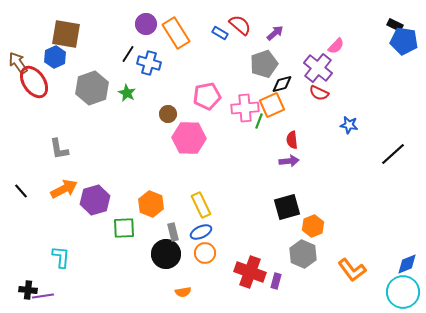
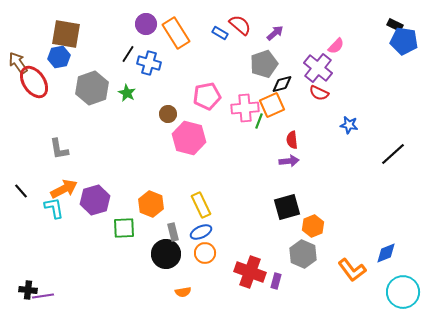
blue hexagon at (55, 57): moved 4 px right; rotated 15 degrees clockwise
pink hexagon at (189, 138): rotated 12 degrees clockwise
cyan L-shape at (61, 257): moved 7 px left, 49 px up; rotated 15 degrees counterclockwise
blue diamond at (407, 264): moved 21 px left, 11 px up
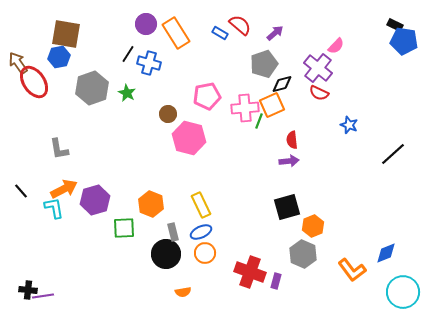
blue star at (349, 125): rotated 12 degrees clockwise
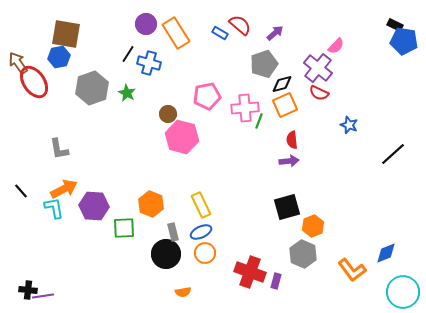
orange square at (272, 105): moved 13 px right
pink hexagon at (189, 138): moved 7 px left, 1 px up
purple hexagon at (95, 200): moved 1 px left, 6 px down; rotated 20 degrees clockwise
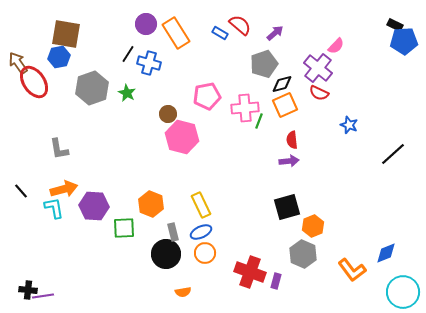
blue pentagon at (404, 41): rotated 12 degrees counterclockwise
orange arrow at (64, 189): rotated 12 degrees clockwise
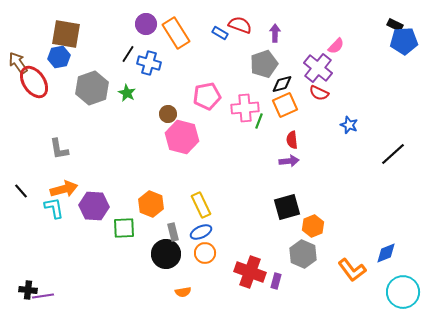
red semicircle at (240, 25): rotated 20 degrees counterclockwise
purple arrow at (275, 33): rotated 48 degrees counterclockwise
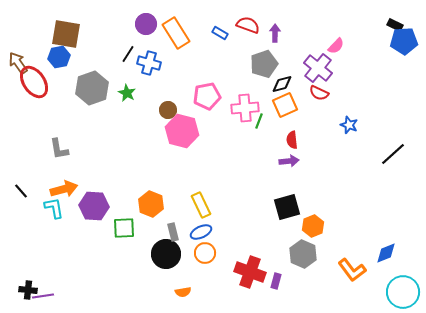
red semicircle at (240, 25): moved 8 px right
brown circle at (168, 114): moved 4 px up
pink hexagon at (182, 137): moved 6 px up
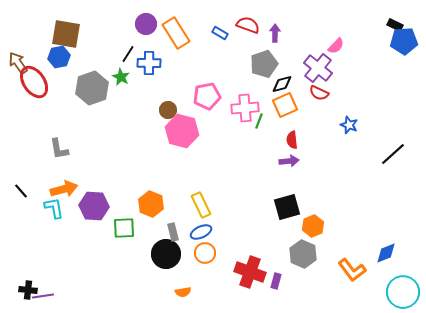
blue cross at (149, 63): rotated 15 degrees counterclockwise
green star at (127, 93): moved 6 px left, 16 px up
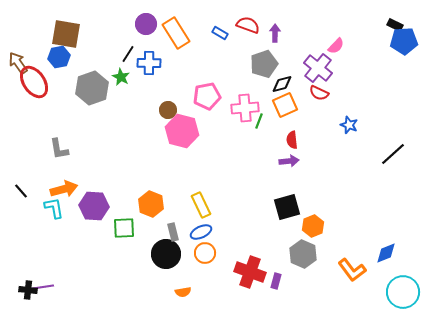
purple line at (43, 296): moved 9 px up
